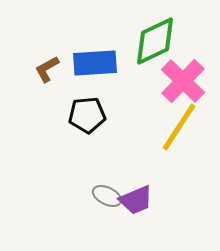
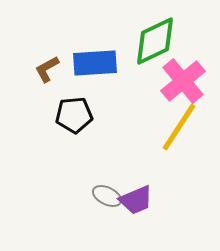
pink cross: rotated 6 degrees clockwise
black pentagon: moved 13 px left
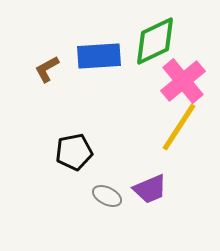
blue rectangle: moved 4 px right, 7 px up
black pentagon: moved 37 px down; rotated 6 degrees counterclockwise
purple trapezoid: moved 14 px right, 11 px up
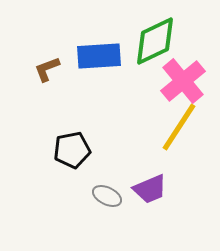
brown L-shape: rotated 8 degrees clockwise
black pentagon: moved 2 px left, 2 px up
